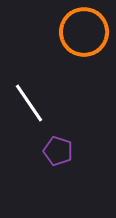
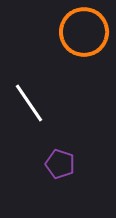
purple pentagon: moved 2 px right, 13 px down
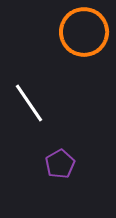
purple pentagon: rotated 24 degrees clockwise
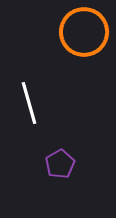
white line: rotated 18 degrees clockwise
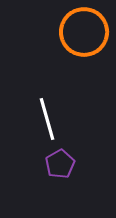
white line: moved 18 px right, 16 px down
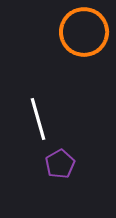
white line: moved 9 px left
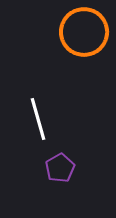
purple pentagon: moved 4 px down
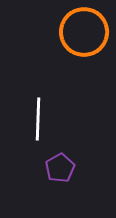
white line: rotated 18 degrees clockwise
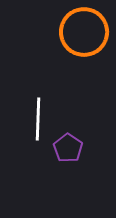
purple pentagon: moved 8 px right, 20 px up; rotated 8 degrees counterclockwise
